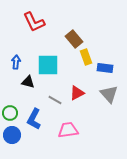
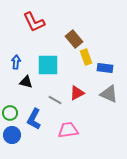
black triangle: moved 2 px left
gray triangle: rotated 24 degrees counterclockwise
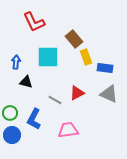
cyan square: moved 8 px up
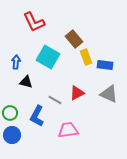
cyan square: rotated 30 degrees clockwise
blue rectangle: moved 3 px up
blue L-shape: moved 3 px right, 3 px up
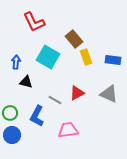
blue rectangle: moved 8 px right, 5 px up
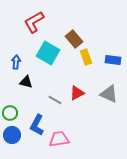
red L-shape: rotated 85 degrees clockwise
cyan square: moved 4 px up
blue L-shape: moved 9 px down
pink trapezoid: moved 9 px left, 9 px down
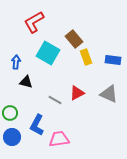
blue circle: moved 2 px down
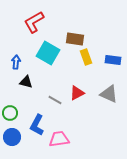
brown rectangle: moved 1 px right; rotated 42 degrees counterclockwise
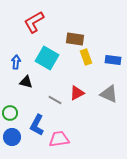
cyan square: moved 1 px left, 5 px down
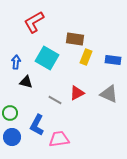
yellow rectangle: rotated 42 degrees clockwise
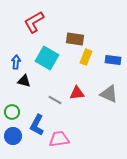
black triangle: moved 2 px left, 1 px up
red triangle: rotated 21 degrees clockwise
green circle: moved 2 px right, 1 px up
blue circle: moved 1 px right, 1 px up
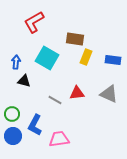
green circle: moved 2 px down
blue L-shape: moved 2 px left
